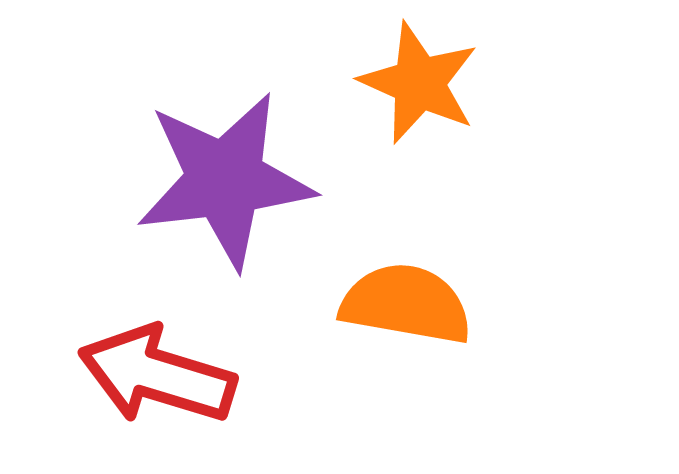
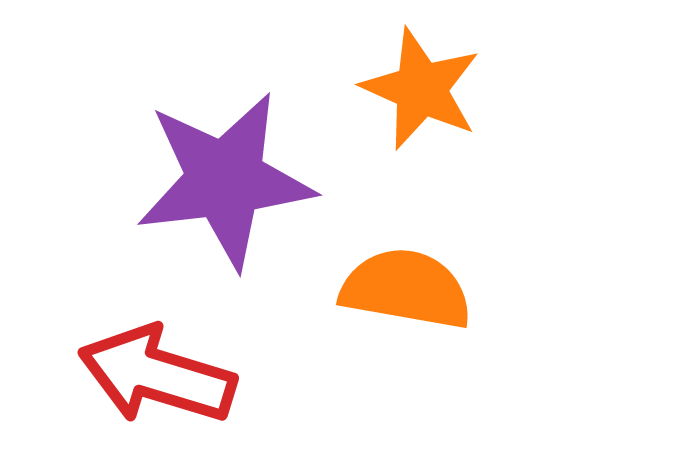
orange star: moved 2 px right, 6 px down
orange semicircle: moved 15 px up
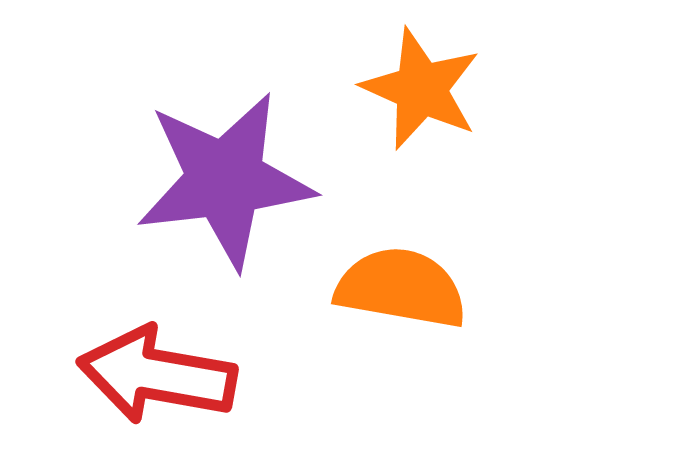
orange semicircle: moved 5 px left, 1 px up
red arrow: rotated 7 degrees counterclockwise
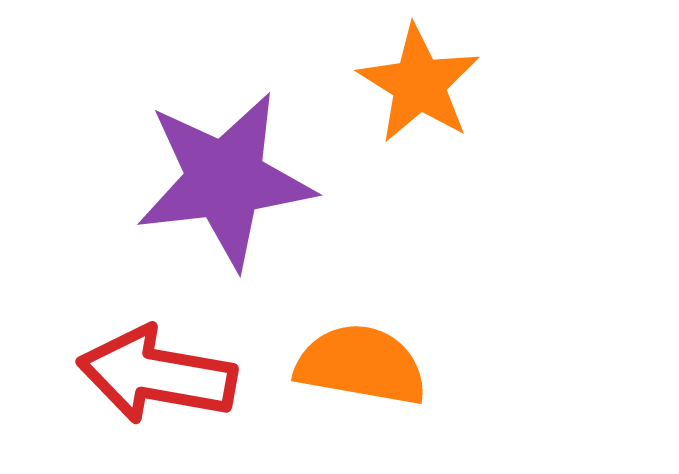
orange star: moved 2 px left, 5 px up; rotated 8 degrees clockwise
orange semicircle: moved 40 px left, 77 px down
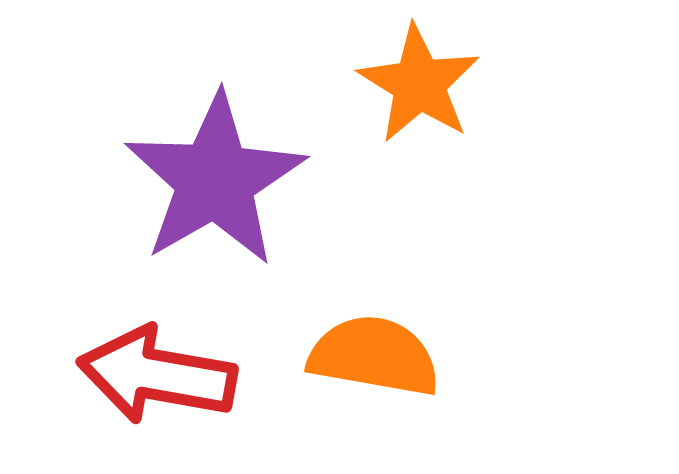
purple star: moved 10 px left; rotated 23 degrees counterclockwise
orange semicircle: moved 13 px right, 9 px up
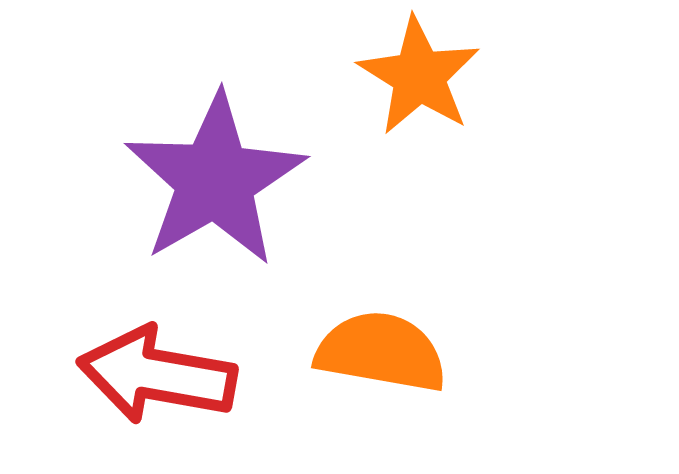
orange star: moved 8 px up
orange semicircle: moved 7 px right, 4 px up
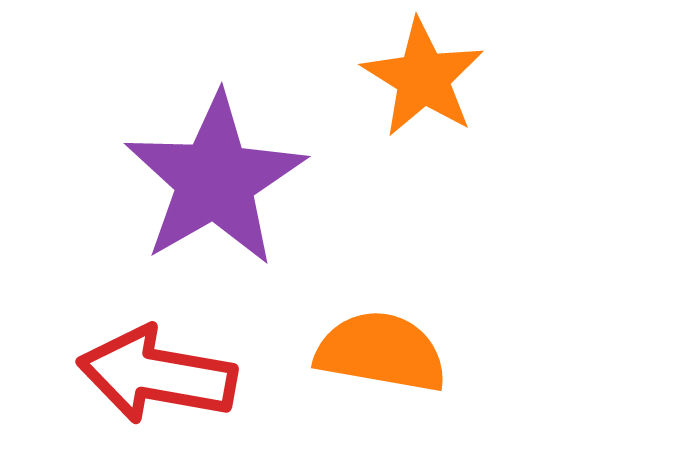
orange star: moved 4 px right, 2 px down
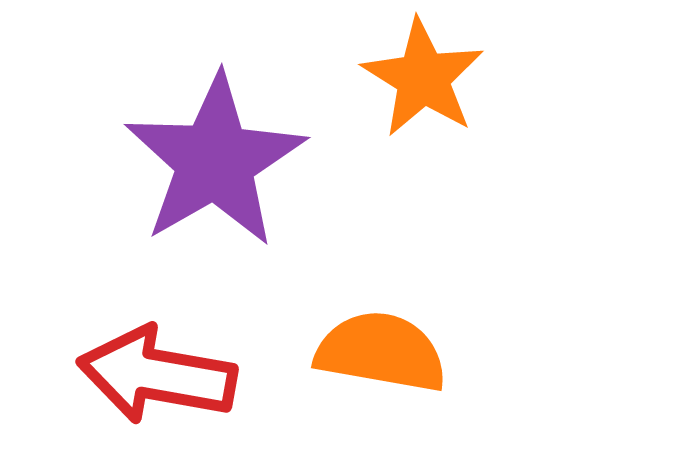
purple star: moved 19 px up
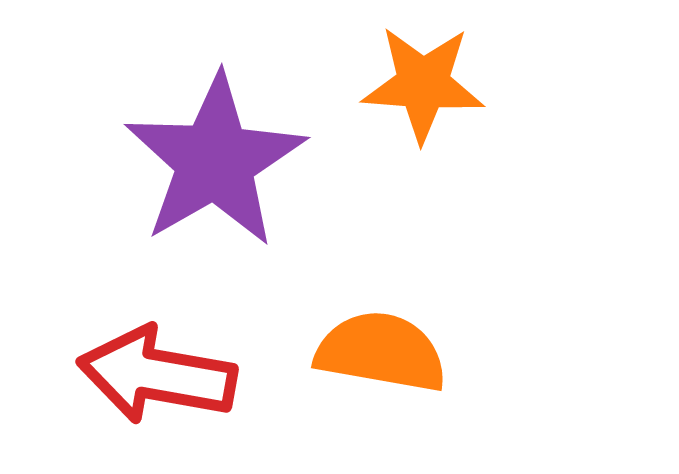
orange star: moved 6 px down; rotated 28 degrees counterclockwise
